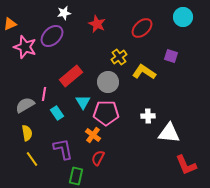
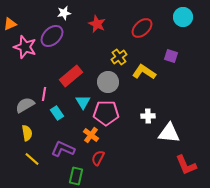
orange cross: moved 2 px left
purple L-shape: rotated 55 degrees counterclockwise
yellow line: rotated 14 degrees counterclockwise
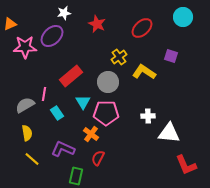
pink star: rotated 20 degrees counterclockwise
orange cross: moved 1 px up
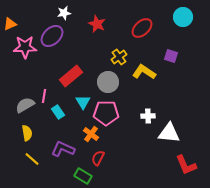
pink line: moved 2 px down
cyan rectangle: moved 1 px right, 1 px up
green rectangle: moved 7 px right; rotated 72 degrees counterclockwise
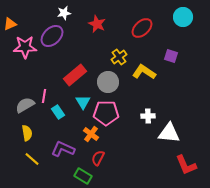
red rectangle: moved 4 px right, 1 px up
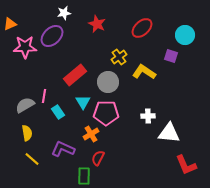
cyan circle: moved 2 px right, 18 px down
orange cross: rotated 21 degrees clockwise
green rectangle: moved 1 px right; rotated 60 degrees clockwise
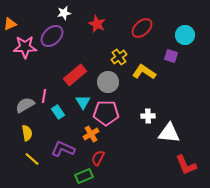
green rectangle: rotated 66 degrees clockwise
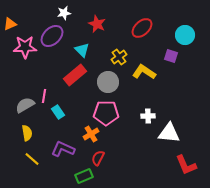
cyan triangle: moved 1 px left, 52 px up; rotated 14 degrees counterclockwise
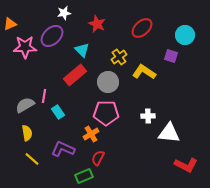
red L-shape: rotated 40 degrees counterclockwise
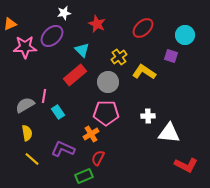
red ellipse: moved 1 px right
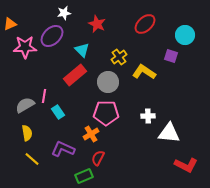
red ellipse: moved 2 px right, 4 px up
